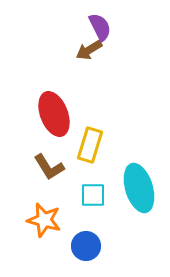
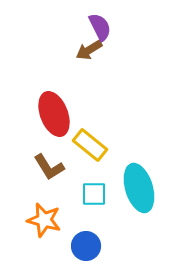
yellow rectangle: rotated 68 degrees counterclockwise
cyan square: moved 1 px right, 1 px up
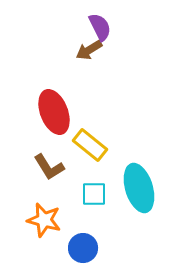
red ellipse: moved 2 px up
blue circle: moved 3 px left, 2 px down
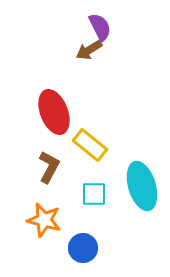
brown L-shape: rotated 120 degrees counterclockwise
cyan ellipse: moved 3 px right, 2 px up
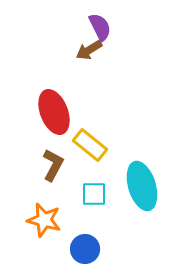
brown L-shape: moved 4 px right, 2 px up
blue circle: moved 2 px right, 1 px down
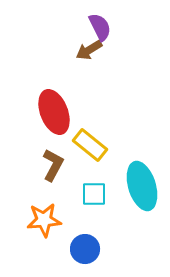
orange star: rotated 20 degrees counterclockwise
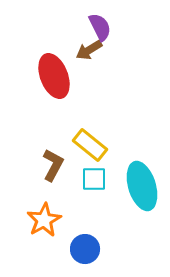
red ellipse: moved 36 px up
cyan square: moved 15 px up
orange star: rotated 24 degrees counterclockwise
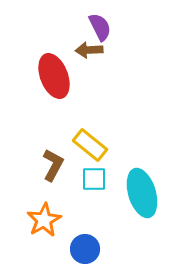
brown arrow: rotated 28 degrees clockwise
cyan ellipse: moved 7 px down
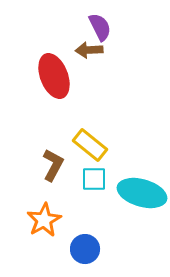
cyan ellipse: rotated 57 degrees counterclockwise
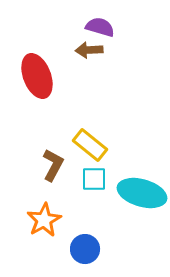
purple semicircle: rotated 48 degrees counterclockwise
red ellipse: moved 17 px left
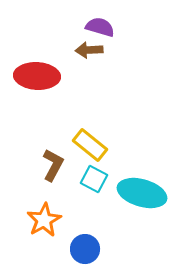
red ellipse: rotated 66 degrees counterclockwise
cyan square: rotated 28 degrees clockwise
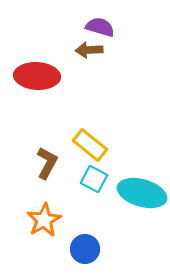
brown L-shape: moved 6 px left, 2 px up
